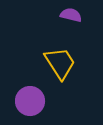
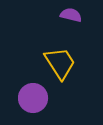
purple circle: moved 3 px right, 3 px up
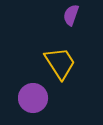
purple semicircle: rotated 85 degrees counterclockwise
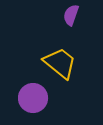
yellow trapezoid: rotated 18 degrees counterclockwise
